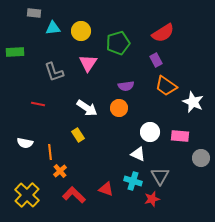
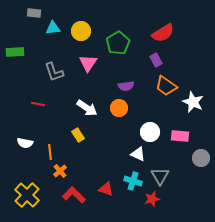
green pentagon: rotated 15 degrees counterclockwise
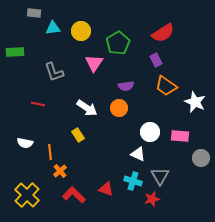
pink triangle: moved 6 px right
white star: moved 2 px right
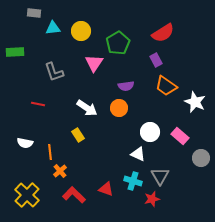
pink rectangle: rotated 36 degrees clockwise
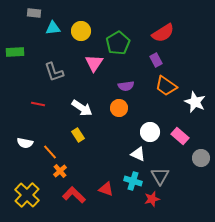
white arrow: moved 5 px left
orange line: rotated 35 degrees counterclockwise
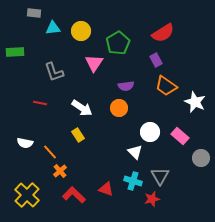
red line: moved 2 px right, 1 px up
white triangle: moved 3 px left, 2 px up; rotated 21 degrees clockwise
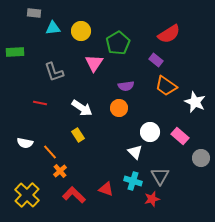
red semicircle: moved 6 px right, 1 px down
purple rectangle: rotated 24 degrees counterclockwise
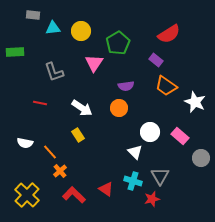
gray rectangle: moved 1 px left, 2 px down
red triangle: rotated 14 degrees clockwise
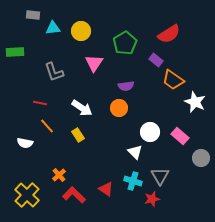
green pentagon: moved 7 px right
orange trapezoid: moved 7 px right, 6 px up
orange line: moved 3 px left, 26 px up
orange cross: moved 1 px left, 4 px down
